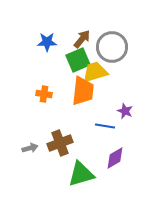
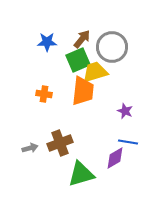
blue line: moved 23 px right, 16 px down
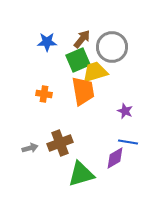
orange trapezoid: rotated 16 degrees counterclockwise
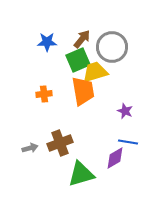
orange cross: rotated 14 degrees counterclockwise
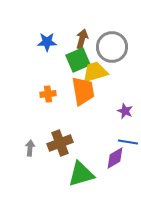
brown arrow: rotated 24 degrees counterclockwise
orange cross: moved 4 px right
gray arrow: rotated 70 degrees counterclockwise
